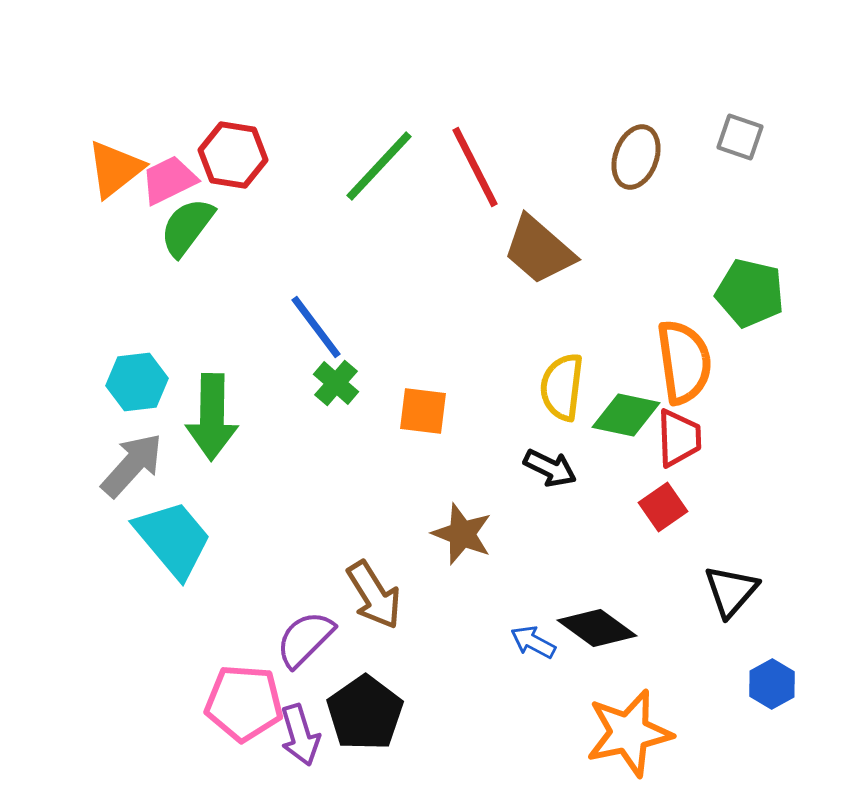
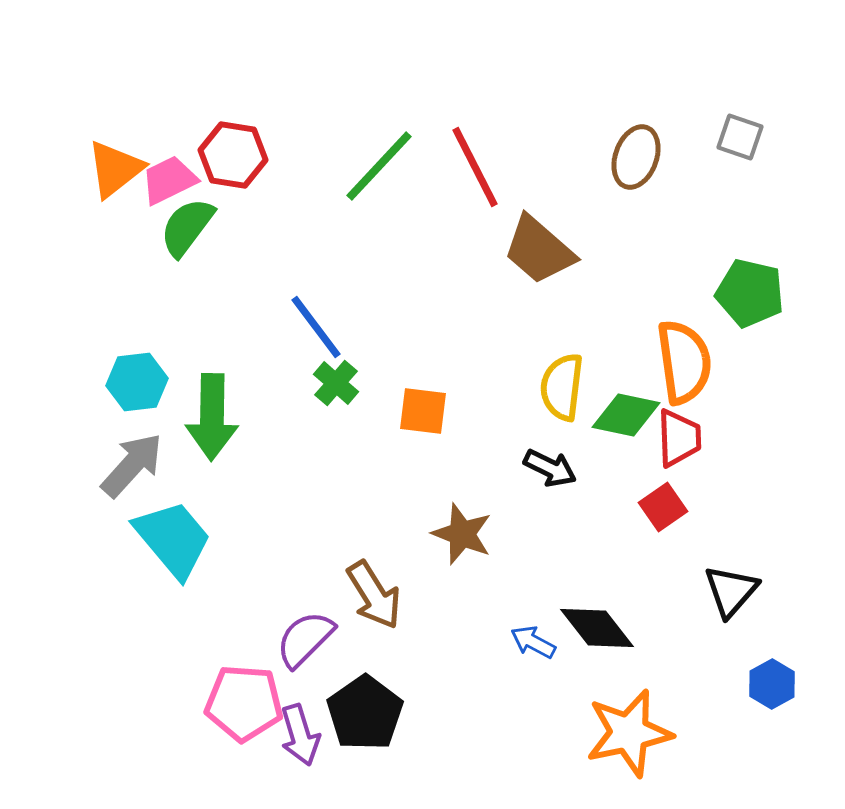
black diamond: rotated 16 degrees clockwise
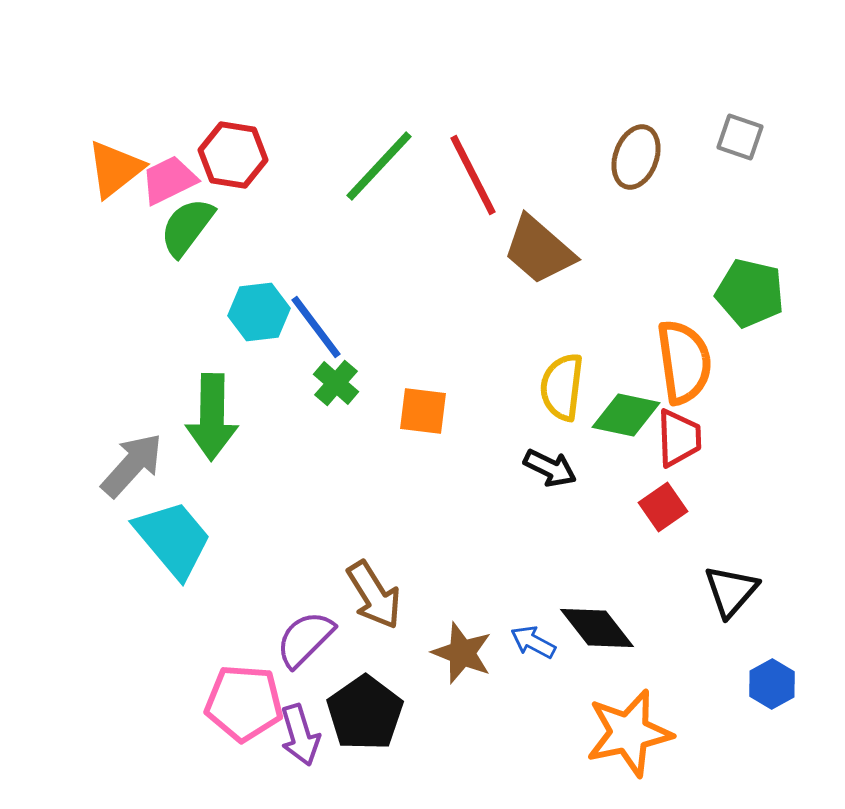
red line: moved 2 px left, 8 px down
cyan hexagon: moved 122 px right, 70 px up
brown star: moved 119 px down
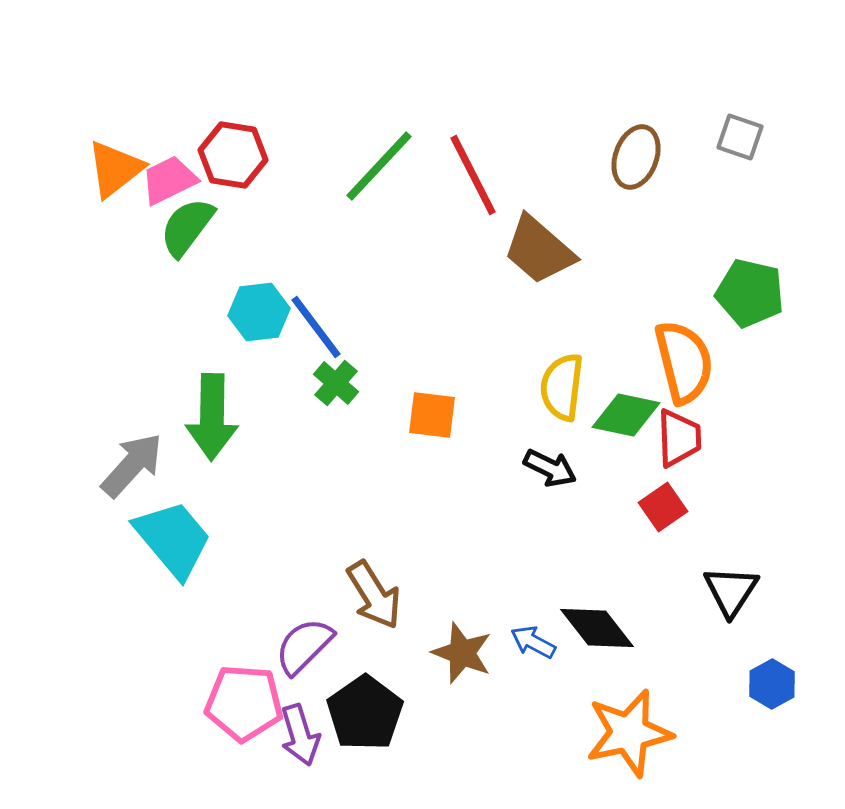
orange semicircle: rotated 6 degrees counterclockwise
orange square: moved 9 px right, 4 px down
black triangle: rotated 8 degrees counterclockwise
purple semicircle: moved 1 px left, 7 px down
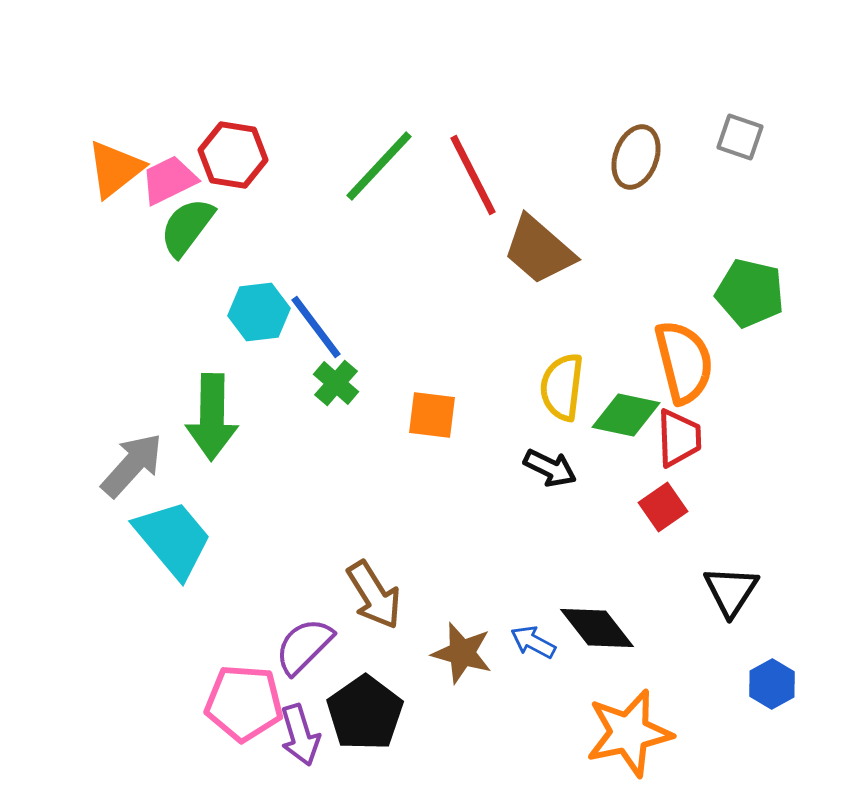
brown star: rotated 6 degrees counterclockwise
